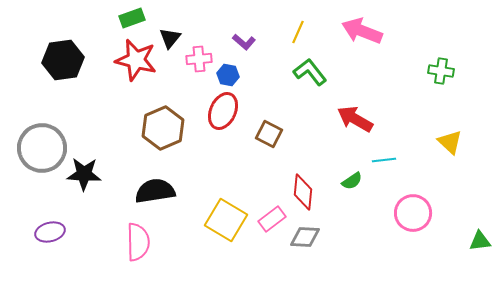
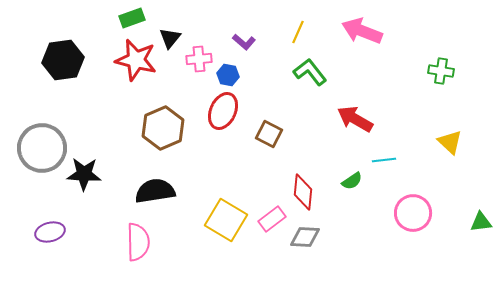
green triangle: moved 1 px right, 19 px up
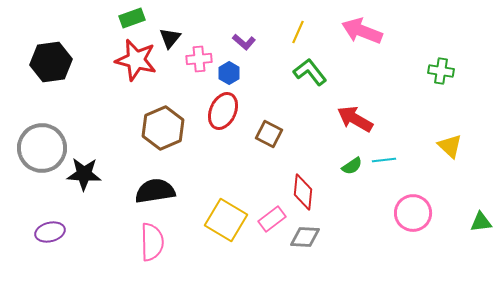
black hexagon: moved 12 px left, 2 px down
blue hexagon: moved 1 px right, 2 px up; rotated 20 degrees clockwise
yellow triangle: moved 4 px down
green semicircle: moved 15 px up
pink semicircle: moved 14 px right
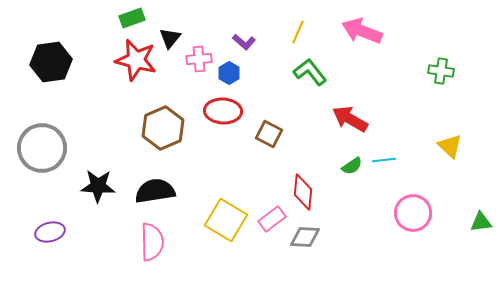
red ellipse: rotated 69 degrees clockwise
red arrow: moved 5 px left
black star: moved 14 px right, 12 px down
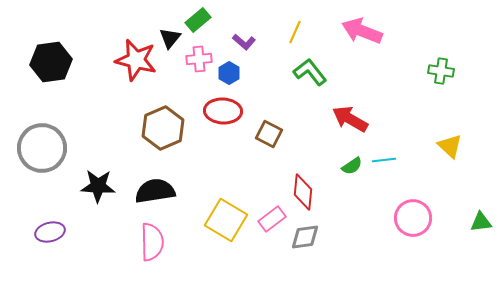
green rectangle: moved 66 px right, 2 px down; rotated 20 degrees counterclockwise
yellow line: moved 3 px left
pink circle: moved 5 px down
gray diamond: rotated 12 degrees counterclockwise
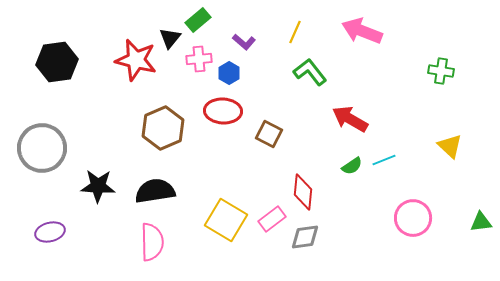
black hexagon: moved 6 px right
cyan line: rotated 15 degrees counterclockwise
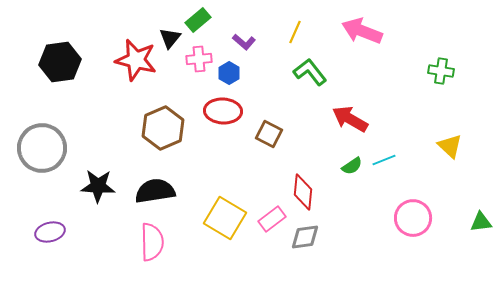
black hexagon: moved 3 px right
yellow square: moved 1 px left, 2 px up
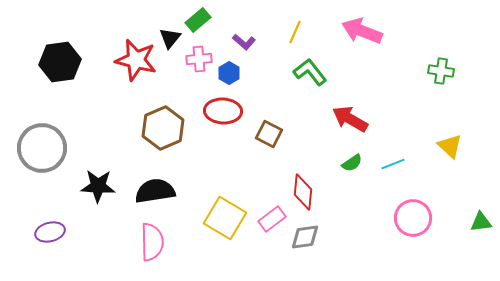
cyan line: moved 9 px right, 4 px down
green semicircle: moved 3 px up
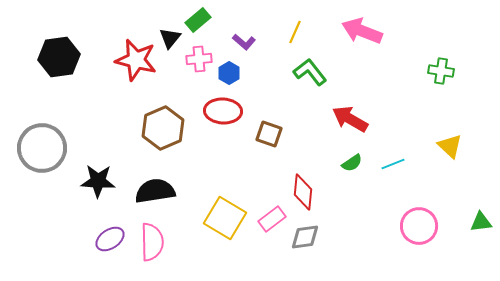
black hexagon: moved 1 px left, 5 px up
brown square: rotated 8 degrees counterclockwise
black star: moved 5 px up
pink circle: moved 6 px right, 8 px down
purple ellipse: moved 60 px right, 7 px down; rotated 20 degrees counterclockwise
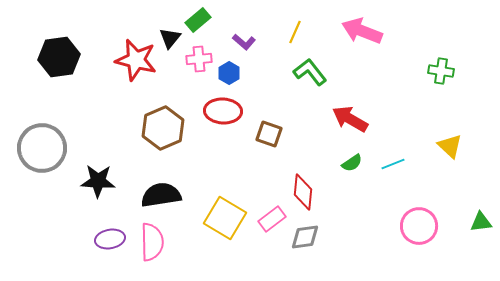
black semicircle: moved 6 px right, 4 px down
purple ellipse: rotated 24 degrees clockwise
